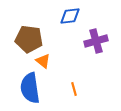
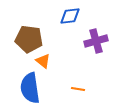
orange line: moved 4 px right; rotated 64 degrees counterclockwise
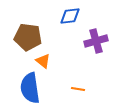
brown pentagon: moved 1 px left, 2 px up
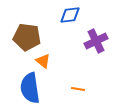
blue diamond: moved 1 px up
brown pentagon: moved 1 px left
purple cross: rotated 10 degrees counterclockwise
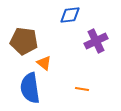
brown pentagon: moved 3 px left, 4 px down
orange triangle: moved 1 px right, 2 px down
orange line: moved 4 px right
